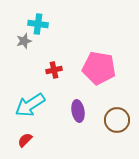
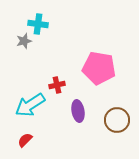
red cross: moved 3 px right, 15 px down
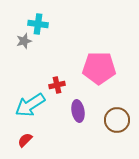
pink pentagon: rotated 8 degrees counterclockwise
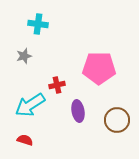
gray star: moved 15 px down
red semicircle: rotated 63 degrees clockwise
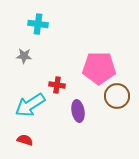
gray star: rotated 21 degrees clockwise
red cross: rotated 21 degrees clockwise
brown circle: moved 24 px up
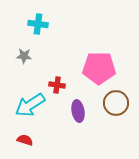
brown circle: moved 1 px left, 7 px down
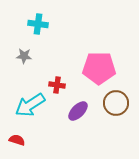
purple ellipse: rotated 55 degrees clockwise
red semicircle: moved 8 px left
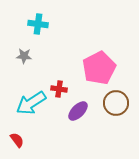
pink pentagon: rotated 28 degrees counterclockwise
red cross: moved 2 px right, 4 px down
cyan arrow: moved 1 px right, 2 px up
red semicircle: rotated 35 degrees clockwise
